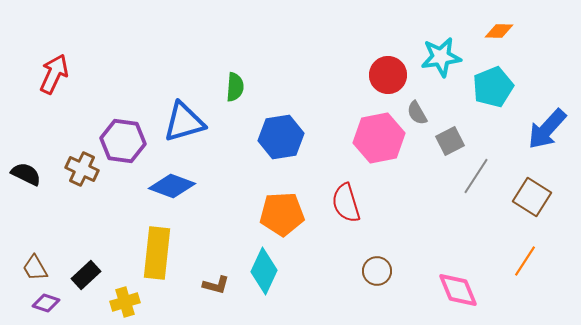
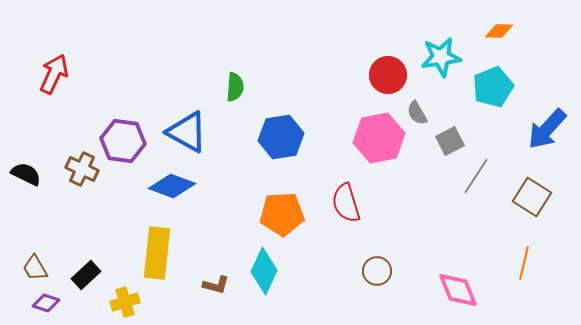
blue triangle: moved 3 px right, 10 px down; rotated 45 degrees clockwise
orange line: moved 1 px left, 2 px down; rotated 20 degrees counterclockwise
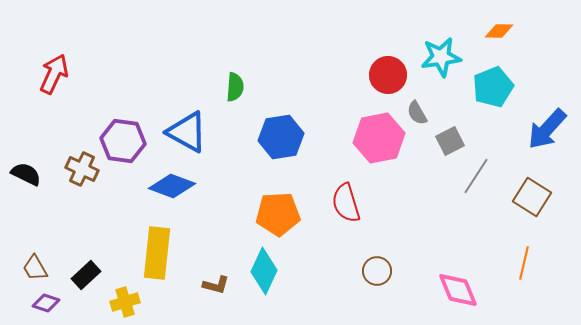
orange pentagon: moved 4 px left
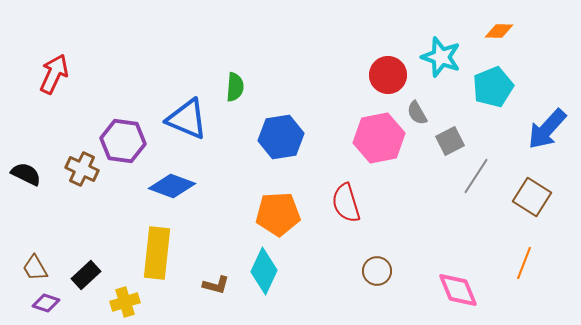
cyan star: rotated 27 degrees clockwise
blue triangle: moved 13 px up; rotated 6 degrees counterclockwise
orange line: rotated 8 degrees clockwise
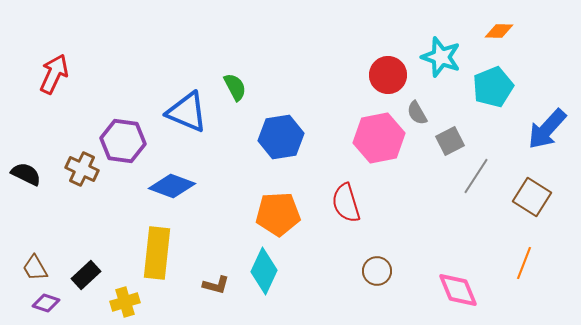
green semicircle: rotated 32 degrees counterclockwise
blue triangle: moved 7 px up
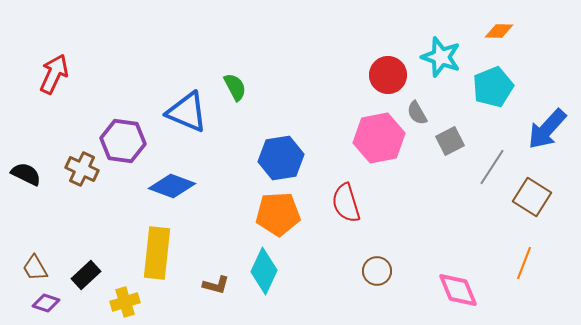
blue hexagon: moved 21 px down
gray line: moved 16 px right, 9 px up
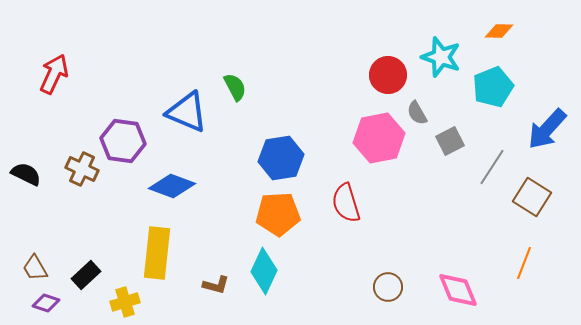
brown circle: moved 11 px right, 16 px down
